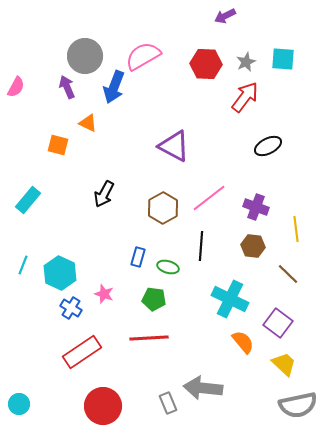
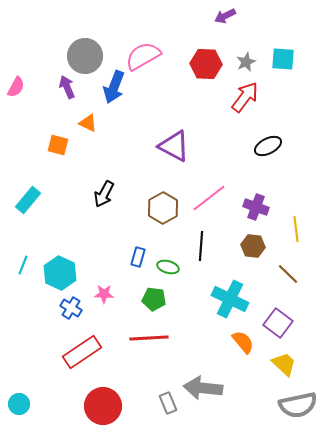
pink star at (104, 294): rotated 18 degrees counterclockwise
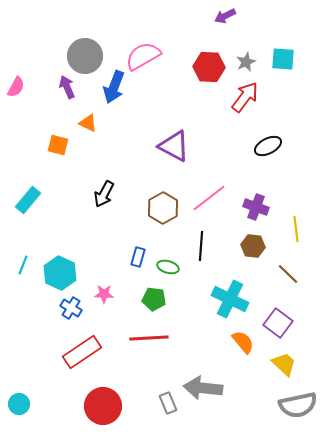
red hexagon at (206, 64): moved 3 px right, 3 px down
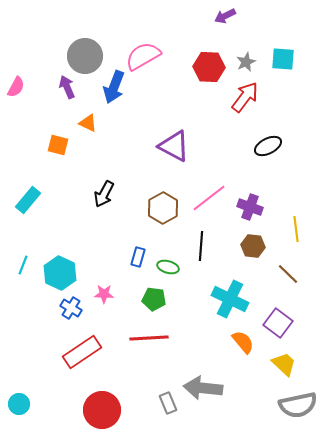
purple cross at (256, 207): moved 6 px left
red circle at (103, 406): moved 1 px left, 4 px down
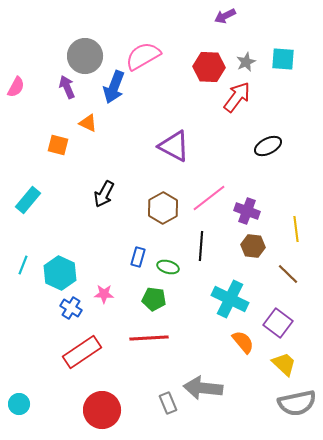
red arrow at (245, 97): moved 8 px left
purple cross at (250, 207): moved 3 px left, 4 px down
gray semicircle at (298, 405): moved 1 px left, 2 px up
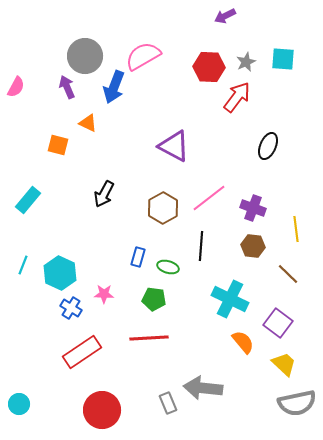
black ellipse at (268, 146): rotated 40 degrees counterclockwise
purple cross at (247, 211): moved 6 px right, 3 px up
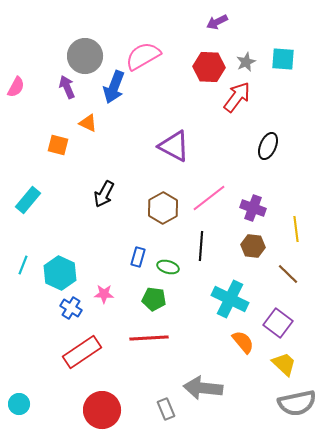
purple arrow at (225, 16): moved 8 px left, 6 px down
gray rectangle at (168, 403): moved 2 px left, 6 px down
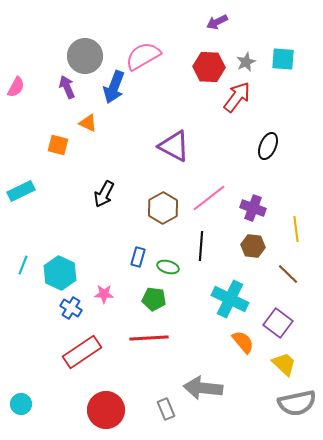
cyan rectangle at (28, 200): moved 7 px left, 9 px up; rotated 24 degrees clockwise
cyan circle at (19, 404): moved 2 px right
red circle at (102, 410): moved 4 px right
